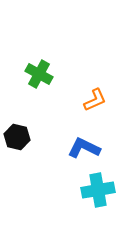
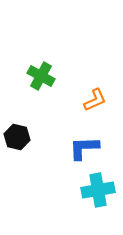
green cross: moved 2 px right, 2 px down
blue L-shape: rotated 28 degrees counterclockwise
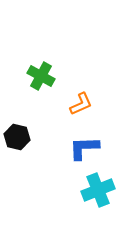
orange L-shape: moved 14 px left, 4 px down
cyan cross: rotated 12 degrees counterclockwise
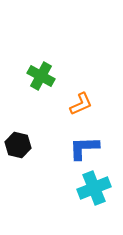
black hexagon: moved 1 px right, 8 px down
cyan cross: moved 4 px left, 2 px up
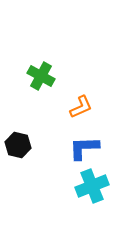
orange L-shape: moved 3 px down
cyan cross: moved 2 px left, 2 px up
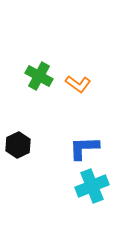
green cross: moved 2 px left
orange L-shape: moved 3 px left, 23 px up; rotated 60 degrees clockwise
black hexagon: rotated 20 degrees clockwise
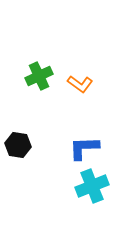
green cross: rotated 36 degrees clockwise
orange L-shape: moved 2 px right
black hexagon: rotated 25 degrees counterclockwise
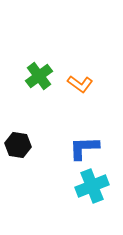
green cross: rotated 12 degrees counterclockwise
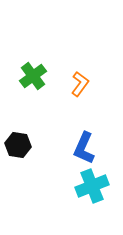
green cross: moved 6 px left
orange L-shape: rotated 90 degrees counterclockwise
blue L-shape: rotated 64 degrees counterclockwise
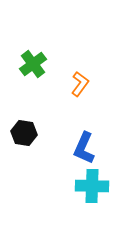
green cross: moved 12 px up
black hexagon: moved 6 px right, 12 px up
cyan cross: rotated 24 degrees clockwise
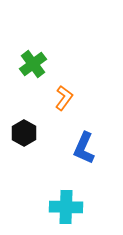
orange L-shape: moved 16 px left, 14 px down
black hexagon: rotated 20 degrees clockwise
cyan cross: moved 26 px left, 21 px down
